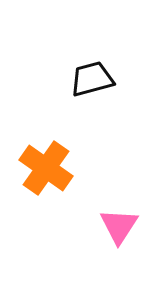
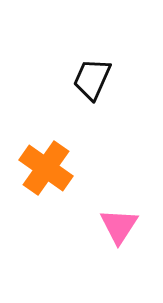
black trapezoid: rotated 51 degrees counterclockwise
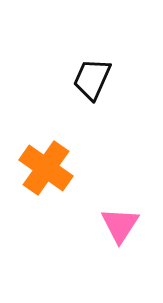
pink triangle: moved 1 px right, 1 px up
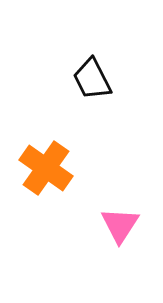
black trapezoid: rotated 51 degrees counterclockwise
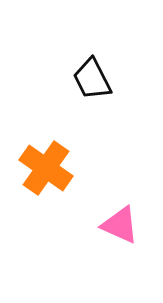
pink triangle: rotated 39 degrees counterclockwise
